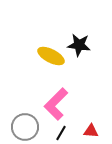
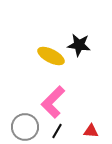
pink L-shape: moved 3 px left, 2 px up
black line: moved 4 px left, 2 px up
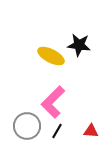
gray circle: moved 2 px right, 1 px up
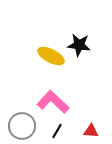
pink L-shape: rotated 88 degrees clockwise
gray circle: moved 5 px left
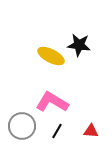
pink L-shape: moved 1 px left; rotated 12 degrees counterclockwise
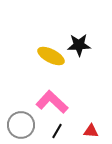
black star: rotated 10 degrees counterclockwise
pink L-shape: rotated 12 degrees clockwise
gray circle: moved 1 px left, 1 px up
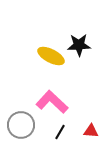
black line: moved 3 px right, 1 px down
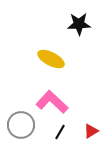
black star: moved 21 px up
yellow ellipse: moved 3 px down
red triangle: rotated 35 degrees counterclockwise
